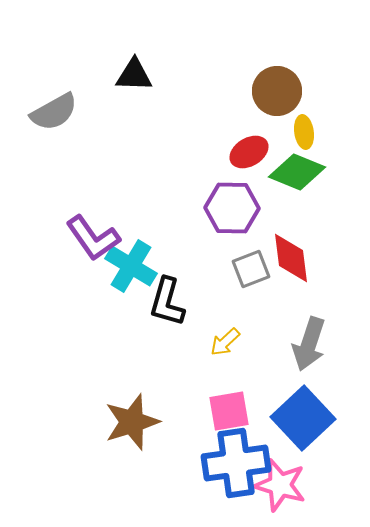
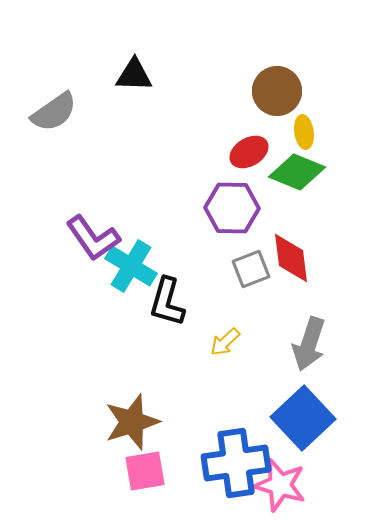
gray semicircle: rotated 6 degrees counterclockwise
pink square: moved 84 px left, 60 px down
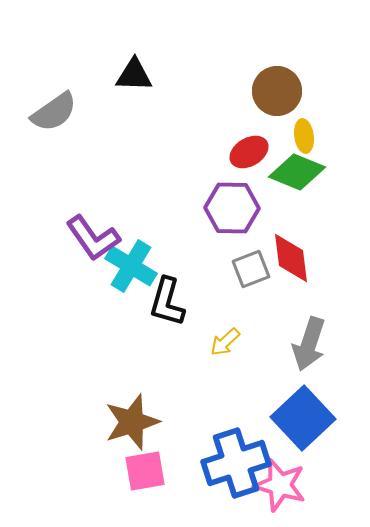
yellow ellipse: moved 4 px down
blue cross: rotated 10 degrees counterclockwise
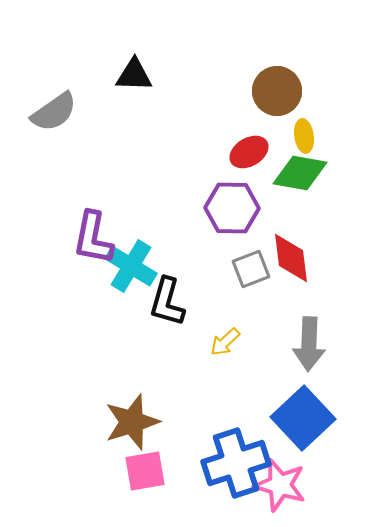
green diamond: moved 3 px right, 1 px down; rotated 12 degrees counterclockwise
purple L-shape: rotated 46 degrees clockwise
gray arrow: rotated 16 degrees counterclockwise
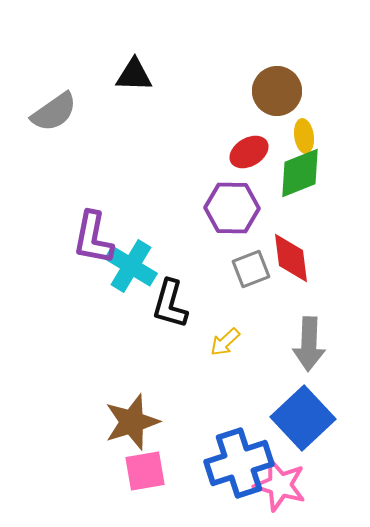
green diamond: rotated 32 degrees counterclockwise
black L-shape: moved 3 px right, 2 px down
blue cross: moved 3 px right
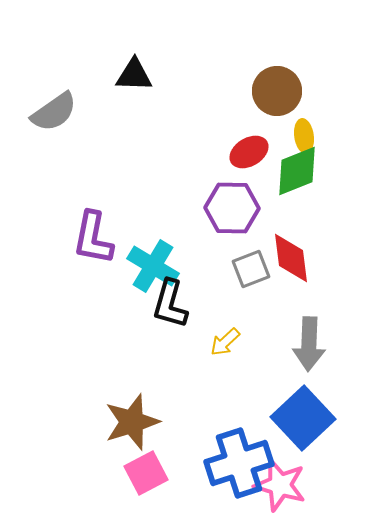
green diamond: moved 3 px left, 2 px up
cyan cross: moved 22 px right
pink square: moved 1 px right, 2 px down; rotated 18 degrees counterclockwise
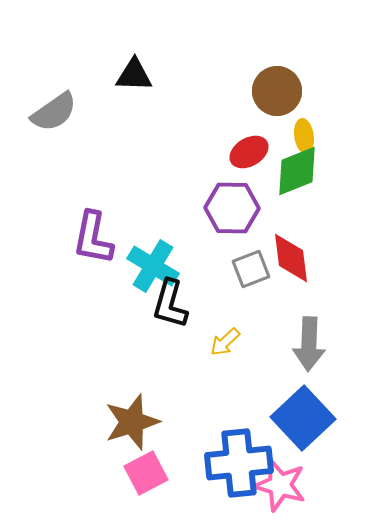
blue cross: rotated 12 degrees clockwise
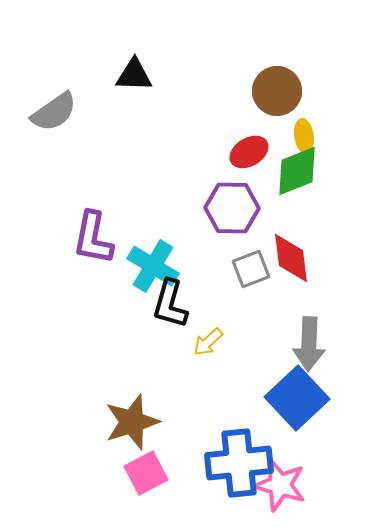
yellow arrow: moved 17 px left
blue square: moved 6 px left, 20 px up
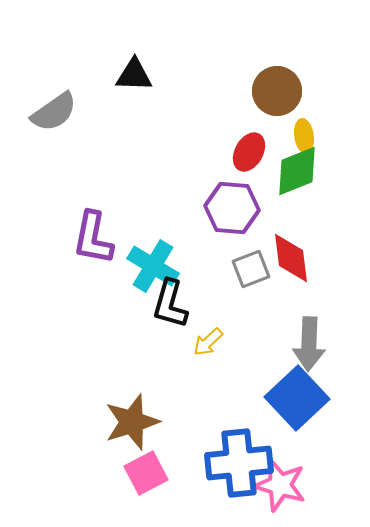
red ellipse: rotated 30 degrees counterclockwise
purple hexagon: rotated 4 degrees clockwise
